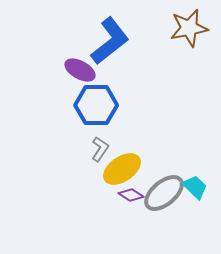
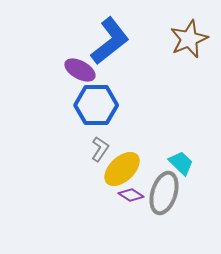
brown star: moved 11 px down; rotated 12 degrees counterclockwise
yellow ellipse: rotated 9 degrees counterclockwise
cyan trapezoid: moved 14 px left, 24 px up
gray ellipse: rotated 33 degrees counterclockwise
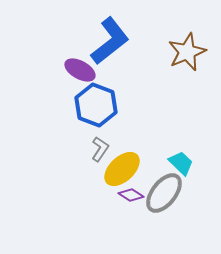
brown star: moved 2 px left, 13 px down
blue hexagon: rotated 21 degrees clockwise
gray ellipse: rotated 21 degrees clockwise
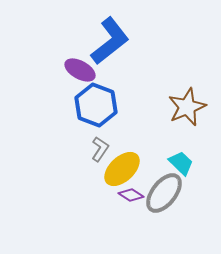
brown star: moved 55 px down
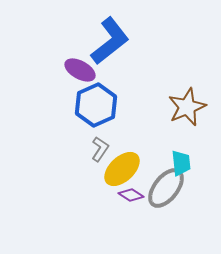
blue hexagon: rotated 15 degrees clockwise
cyan trapezoid: rotated 40 degrees clockwise
gray ellipse: moved 2 px right, 5 px up
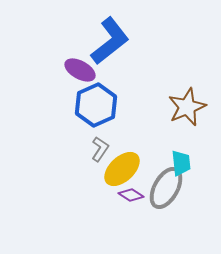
gray ellipse: rotated 9 degrees counterclockwise
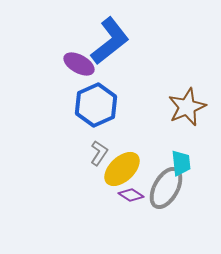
purple ellipse: moved 1 px left, 6 px up
gray L-shape: moved 1 px left, 4 px down
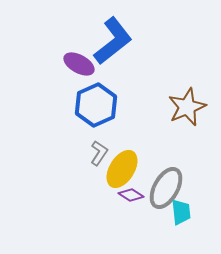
blue L-shape: moved 3 px right
cyan trapezoid: moved 49 px down
yellow ellipse: rotated 15 degrees counterclockwise
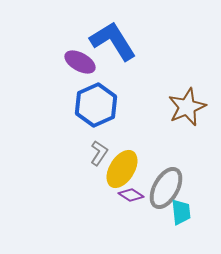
blue L-shape: rotated 84 degrees counterclockwise
purple ellipse: moved 1 px right, 2 px up
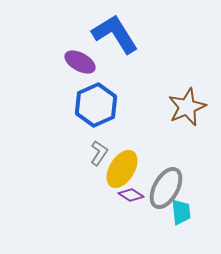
blue L-shape: moved 2 px right, 7 px up
